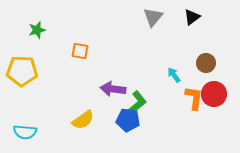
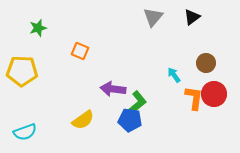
green star: moved 1 px right, 2 px up
orange square: rotated 12 degrees clockwise
blue pentagon: moved 2 px right
cyan semicircle: rotated 25 degrees counterclockwise
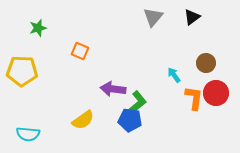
red circle: moved 2 px right, 1 px up
cyan semicircle: moved 3 px right, 2 px down; rotated 25 degrees clockwise
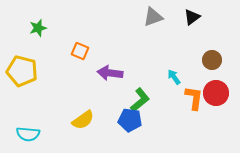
gray triangle: rotated 30 degrees clockwise
brown circle: moved 6 px right, 3 px up
yellow pentagon: rotated 12 degrees clockwise
cyan arrow: moved 2 px down
purple arrow: moved 3 px left, 16 px up
green L-shape: moved 3 px right, 3 px up
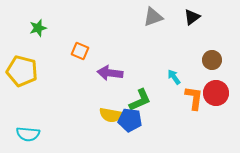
green L-shape: rotated 15 degrees clockwise
yellow semicircle: moved 28 px right, 5 px up; rotated 45 degrees clockwise
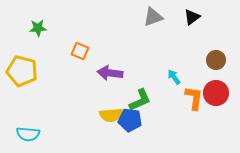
green star: rotated 12 degrees clockwise
brown circle: moved 4 px right
yellow semicircle: rotated 15 degrees counterclockwise
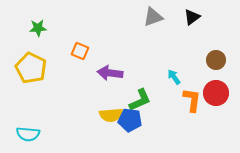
yellow pentagon: moved 9 px right, 3 px up; rotated 12 degrees clockwise
orange L-shape: moved 2 px left, 2 px down
